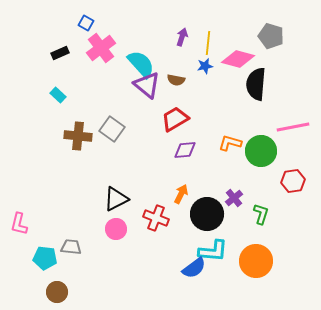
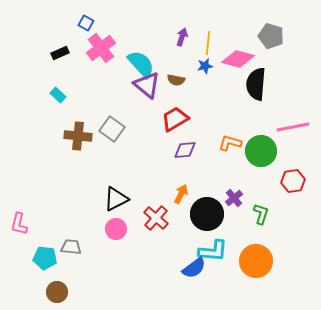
red cross: rotated 20 degrees clockwise
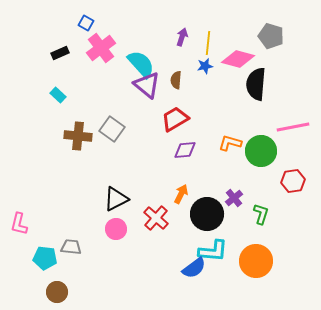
brown semicircle: rotated 84 degrees clockwise
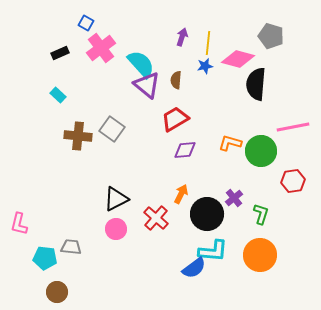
orange circle: moved 4 px right, 6 px up
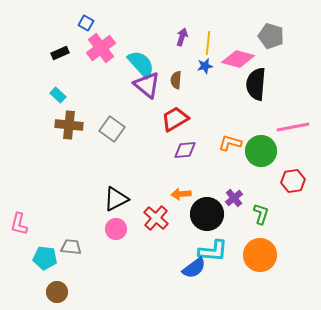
brown cross: moved 9 px left, 11 px up
orange arrow: rotated 120 degrees counterclockwise
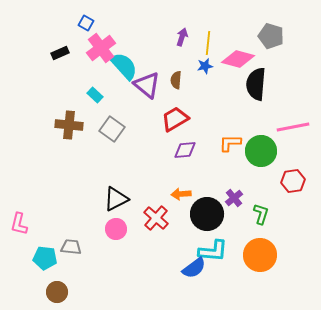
cyan semicircle: moved 17 px left, 2 px down
cyan rectangle: moved 37 px right
orange L-shape: rotated 15 degrees counterclockwise
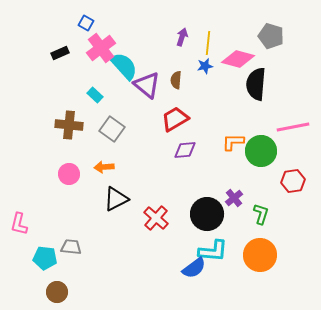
orange L-shape: moved 3 px right, 1 px up
orange arrow: moved 77 px left, 27 px up
pink circle: moved 47 px left, 55 px up
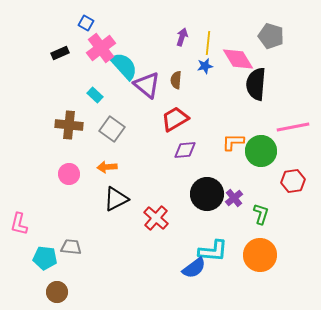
pink diamond: rotated 44 degrees clockwise
orange arrow: moved 3 px right
black circle: moved 20 px up
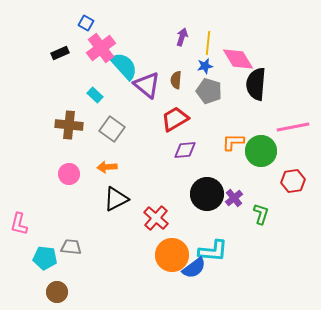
gray pentagon: moved 62 px left, 55 px down
orange circle: moved 88 px left
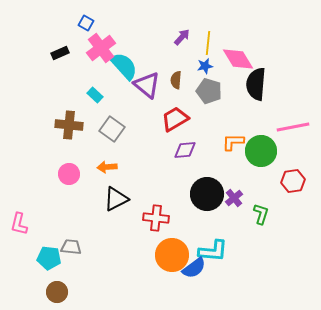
purple arrow: rotated 24 degrees clockwise
red cross: rotated 35 degrees counterclockwise
cyan pentagon: moved 4 px right
